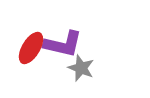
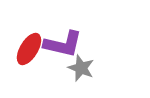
red ellipse: moved 2 px left, 1 px down
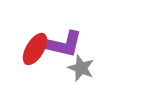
red ellipse: moved 6 px right
